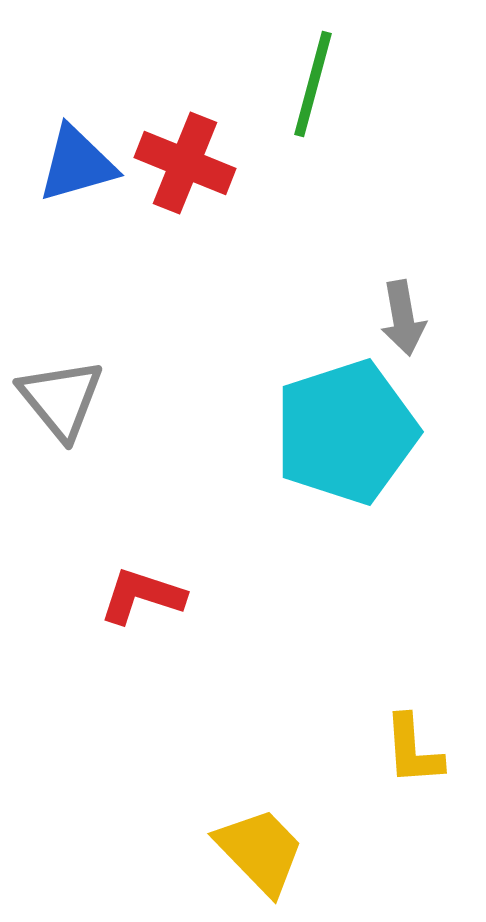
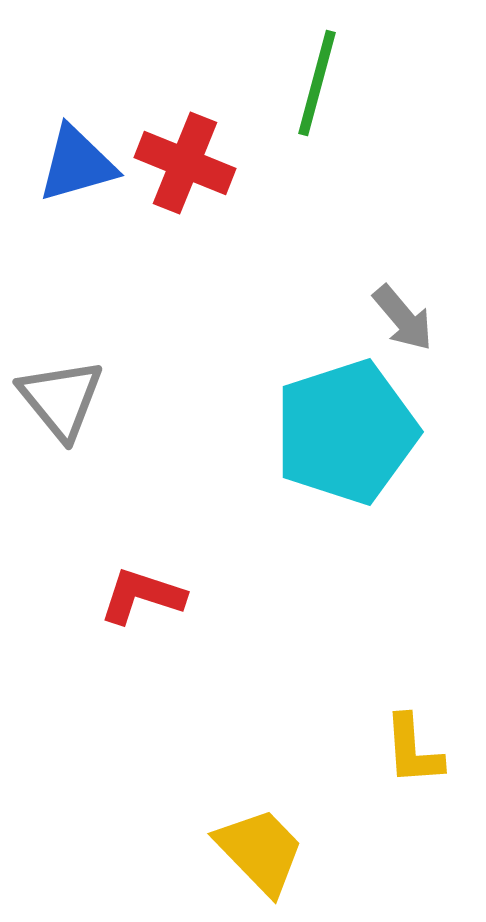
green line: moved 4 px right, 1 px up
gray arrow: rotated 30 degrees counterclockwise
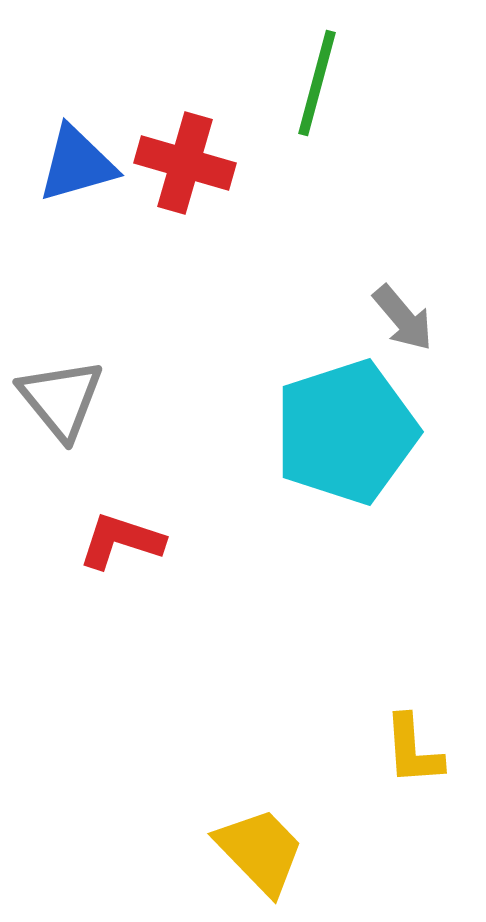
red cross: rotated 6 degrees counterclockwise
red L-shape: moved 21 px left, 55 px up
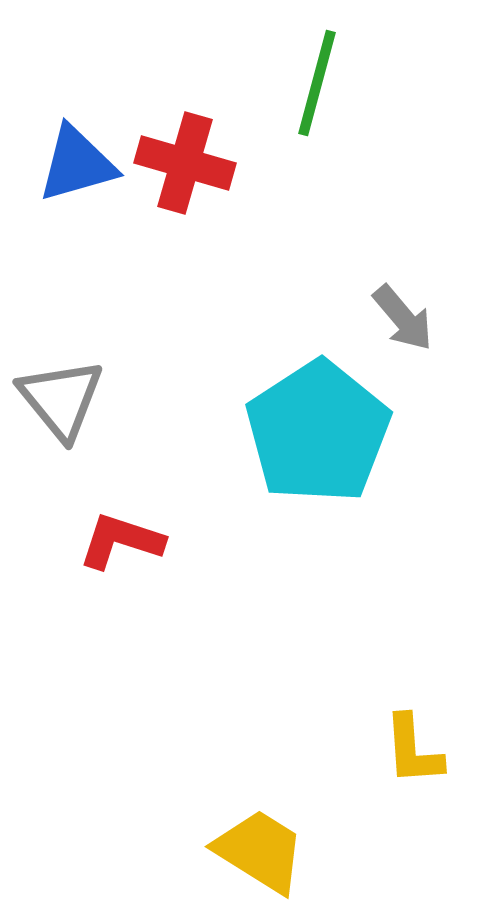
cyan pentagon: moved 28 px left; rotated 15 degrees counterclockwise
yellow trapezoid: rotated 14 degrees counterclockwise
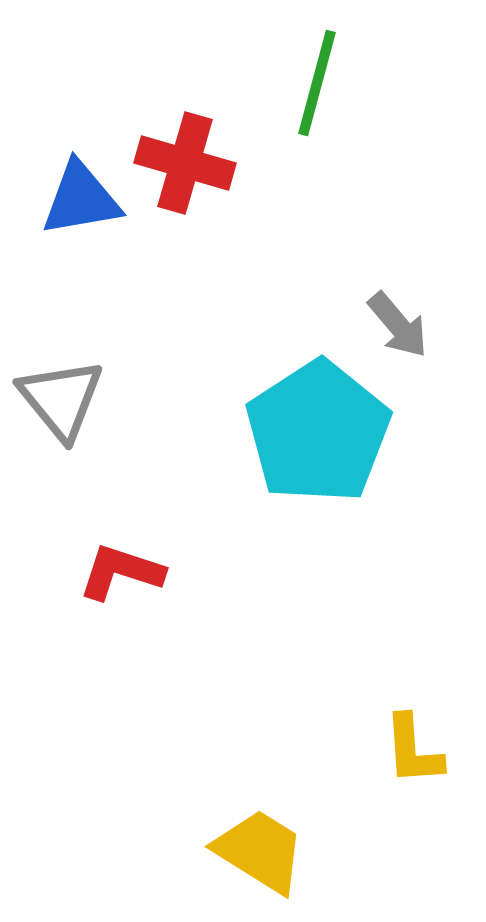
blue triangle: moved 4 px right, 35 px down; rotated 6 degrees clockwise
gray arrow: moved 5 px left, 7 px down
red L-shape: moved 31 px down
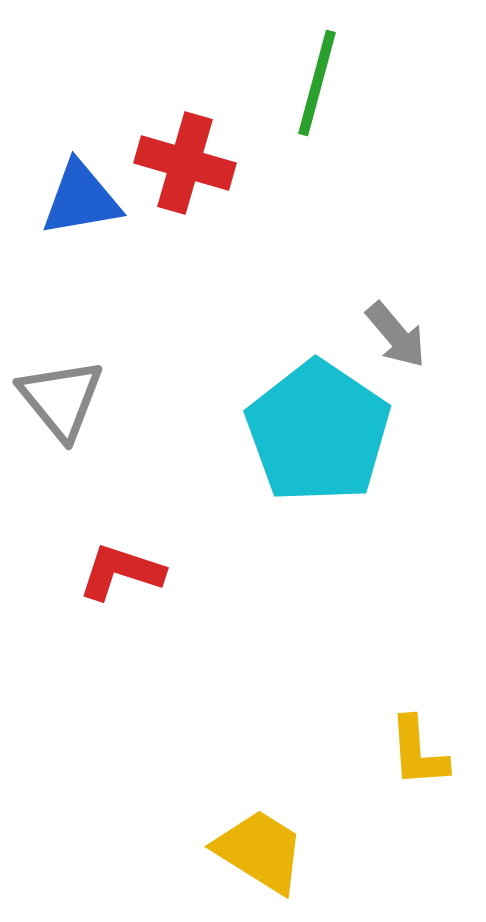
gray arrow: moved 2 px left, 10 px down
cyan pentagon: rotated 5 degrees counterclockwise
yellow L-shape: moved 5 px right, 2 px down
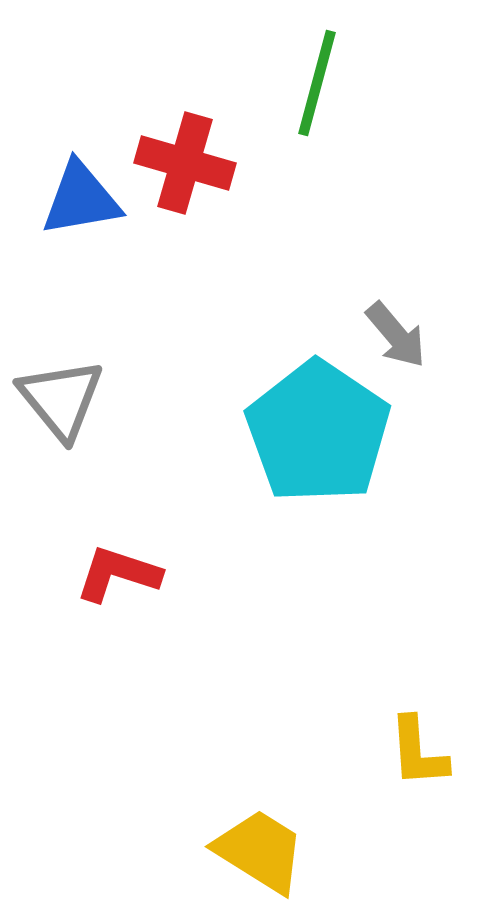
red L-shape: moved 3 px left, 2 px down
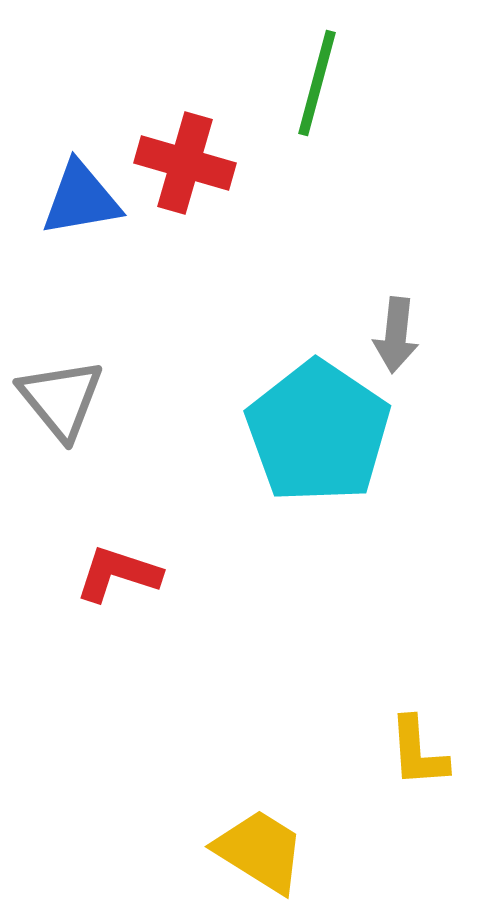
gray arrow: rotated 46 degrees clockwise
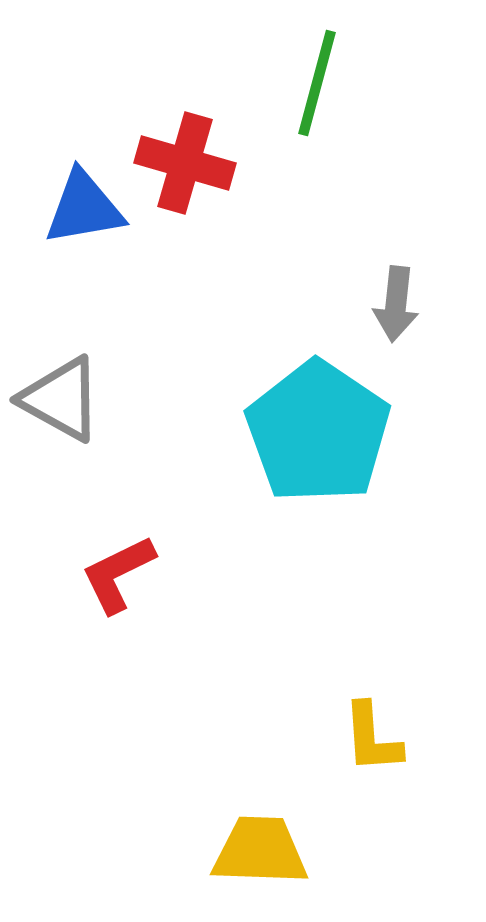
blue triangle: moved 3 px right, 9 px down
gray arrow: moved 31 px up
gray triangle: rotated 22 degrees counterclockwise
red L-shape: rotated 44 degrees counterclockwise
yellow L-shape: moved 46 px left, 14 px up
yellow trapezoid: rotated 30 degrees counterclockwise
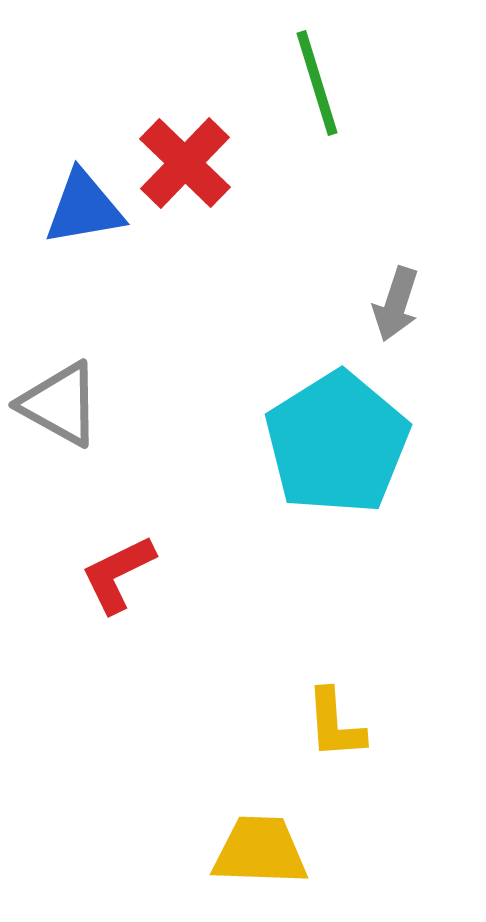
green line: rotated 32 degrees counterclockwise
red cross: rotated 28 degrees clockwise
gray arrow: rotated 12 degrees clockwise
gray triangle: moved 1 px left, 5 px down
cyan pentagon: moved 19 px right, 11 px down; rotated 6 degrees clockwise
yellow L-shape: moved 37 px left, 14 px up
